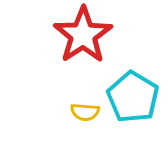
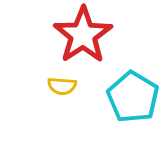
yellow semicircle: moved 23 px left, 26 px up
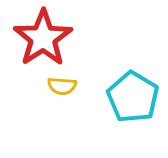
red star: moved 40 px left, 3 px down
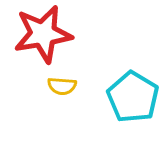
red star: moved 4 px up; rotated 24 degrees clockwise
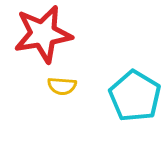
cyan pentagon: moved 2 px right, 1 px up
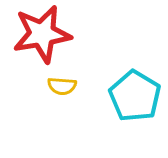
red star: moved 1 px left
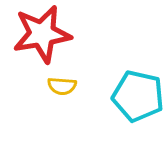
cyan pentagon: moved 3 px right; rotated 18 degrees counterclockwise
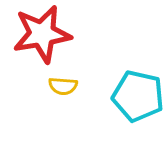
yellow semicircle: moved 1 px right
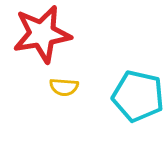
yellow semicircle: moved 1 px right, 1 px down
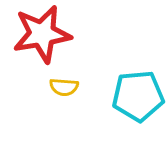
cyan pentagon: rotated 18 degrees counterclockwise
